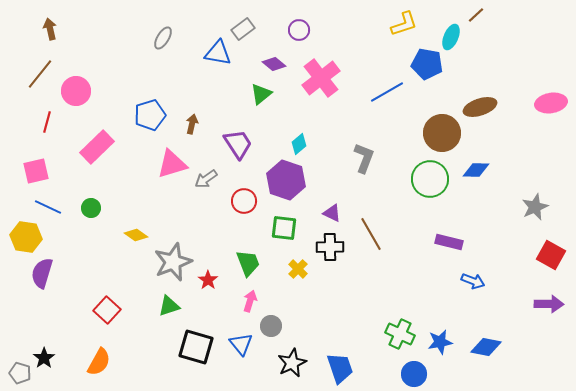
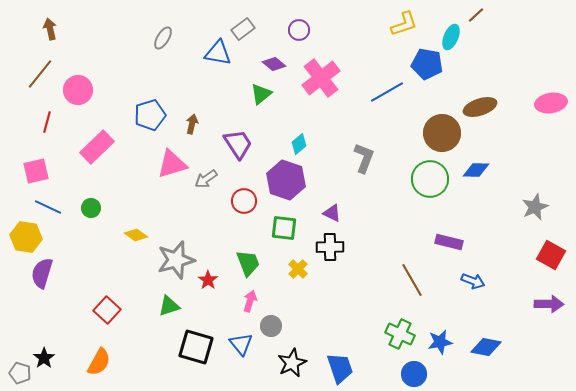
pink circle at (76, 91): moved 2 px right, 1 px up
brown line at (371, 234): moved 41 px right, 46 px down
gray star at (173, 262): moved 3 px right, 2 px up; rotated 6 degrees clockwise
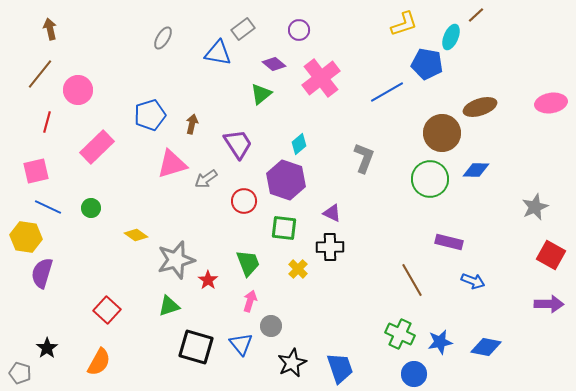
black star at (44, 358): moved 3 px right, 10 px up
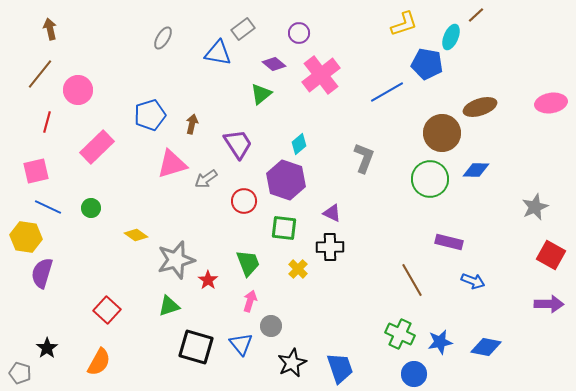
purple circle at (299, 30): moved 3 px down
pink cross at (321, 78): moved 3 px up
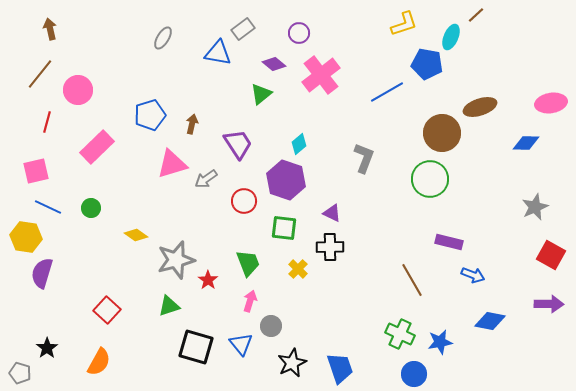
blue diamond at (476, 170): moved 50 px right, 27 px up
blue arrow at (473, 281): moved 6 px up
blue diamond at (486, 347): moved 4 px right, 26 px up
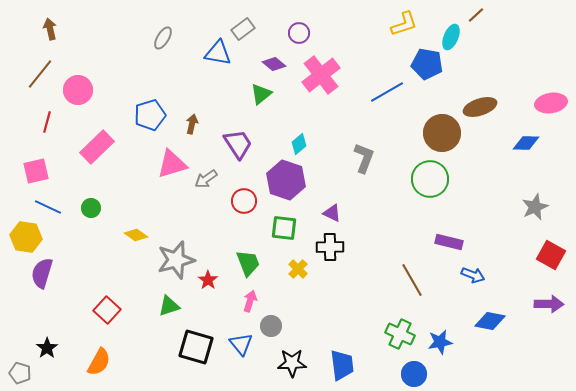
black star at (292, 363): rotated 24 degrees clockwise
blue trapezoid at (340, 368): moved 2 px right, 3 px up; rotated 12 degrees clockwise
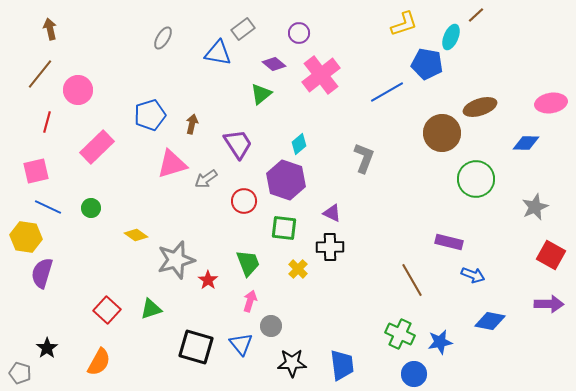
green circle at (430, 179): moved 46 px right
green triangle at (169, 306): moved 18 px left, 3 px down
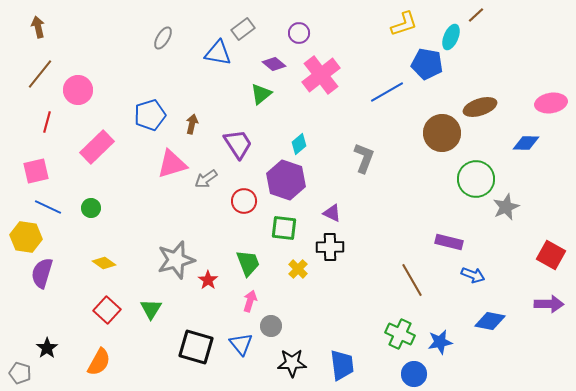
brown arrow at (50, 29): moved 12 px left, 2 px up
gray star at (535, 207): moved 29 px left
yellow diamond at (136, 235): moved 32 px left, 28 px down
green triangle at (151, 309): rotated 40 degrees counterclockwise
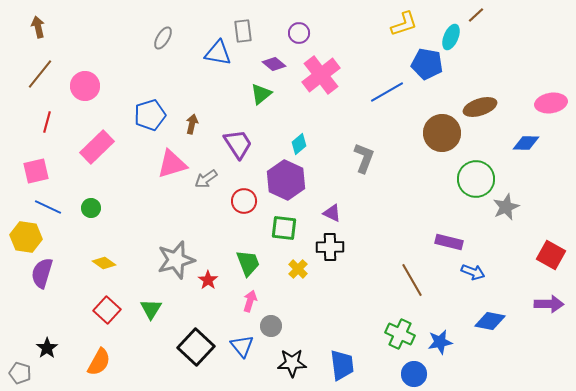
gray rectangle at (243, 29): moved 2 px down; rotated 60 degrees counterclockwise
pink circle at (78, 90): moved 7 px right, 4 px up
purple hexagon at (286, 180): rotated 6 degrees clockwise
blue arrow at (473, 275): moved 3 px up
blue triangle at (241, 344): moved 1 px right, 2 px down
black square at (196, 347): rotated 27 degrees clockwise
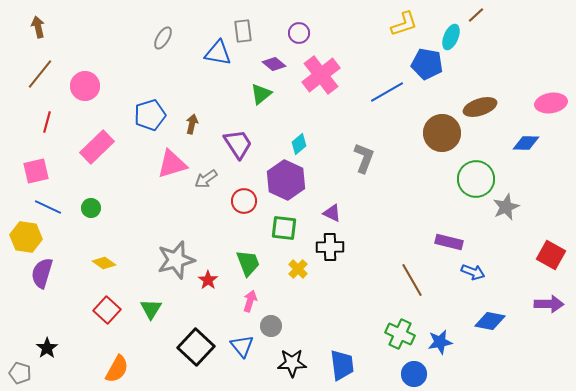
orange semicircle at (99, 362): moved 18 px right, 7 px down
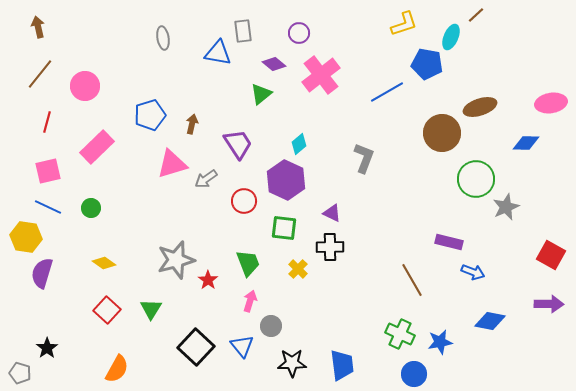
gray ellipse at (163, 38): rotated 40 degrees counterclockwise
pink square at (36, 171): moved 12 px right
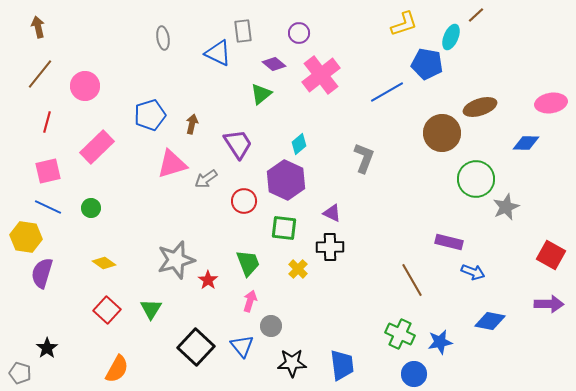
blue triangle at (218, 53): rotated 16 degrees clockwise
